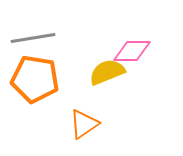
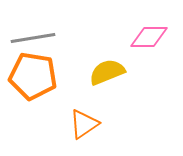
pink diamond: moved 17 px right, 14 px up
orange pentagon: moved 2 px left, 3 px up
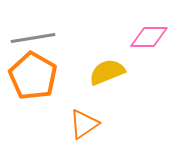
orange pentagon: rotated 21 degrees clockwise
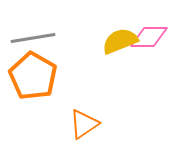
yellow semicircle: moved 13 px right, 31 px up
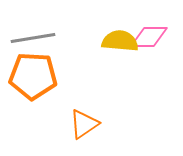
yellow semicircle: rotated 27 degrees clockwise
orange pentagon: rotated 27 degrees counterclockwise
